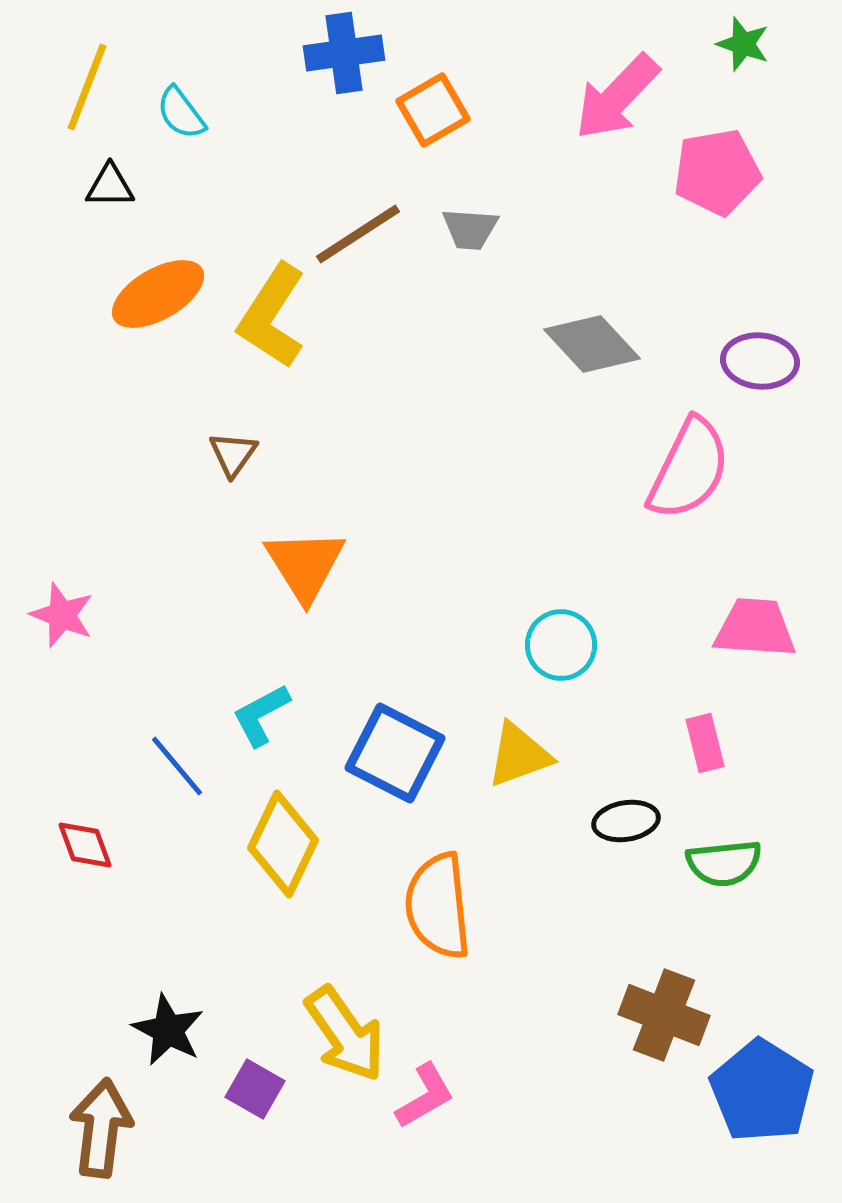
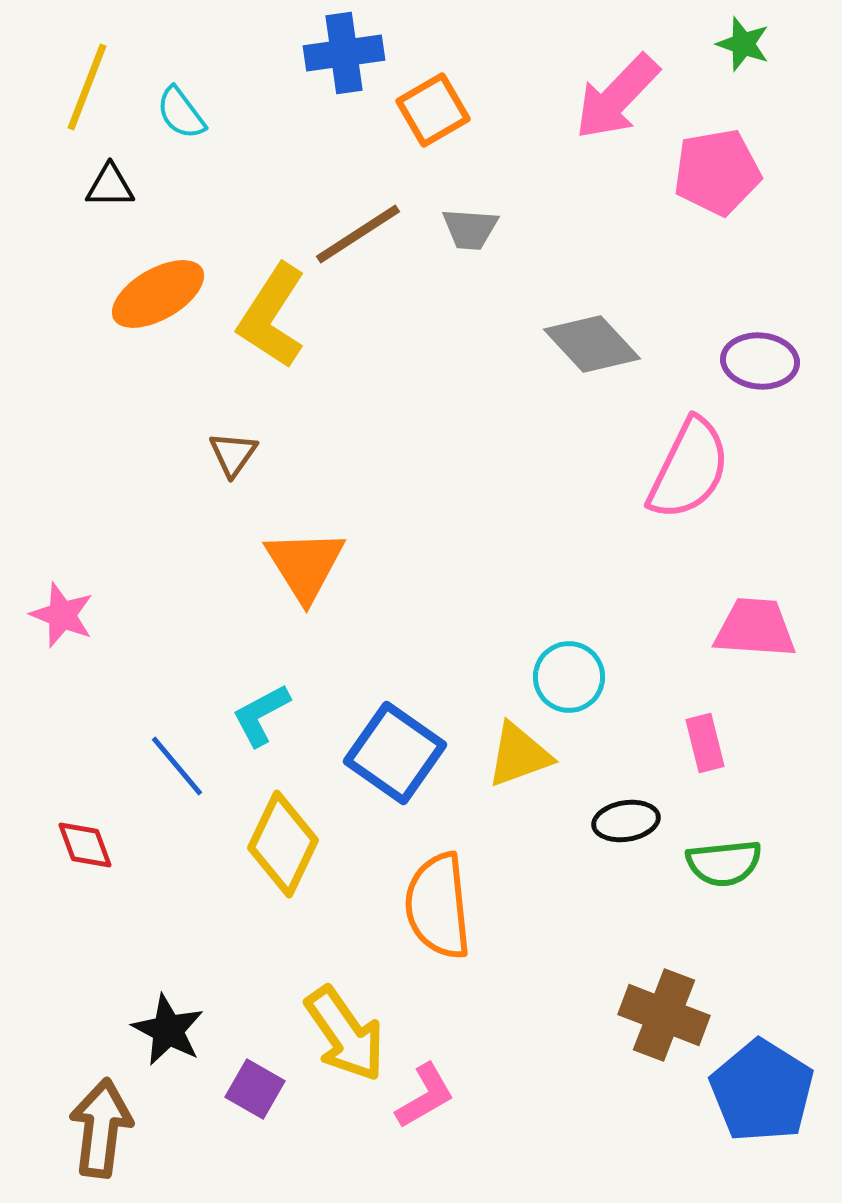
cyan circle: moved 8 px right, 32 px down
blue square: rotated 8 degrees clockwise
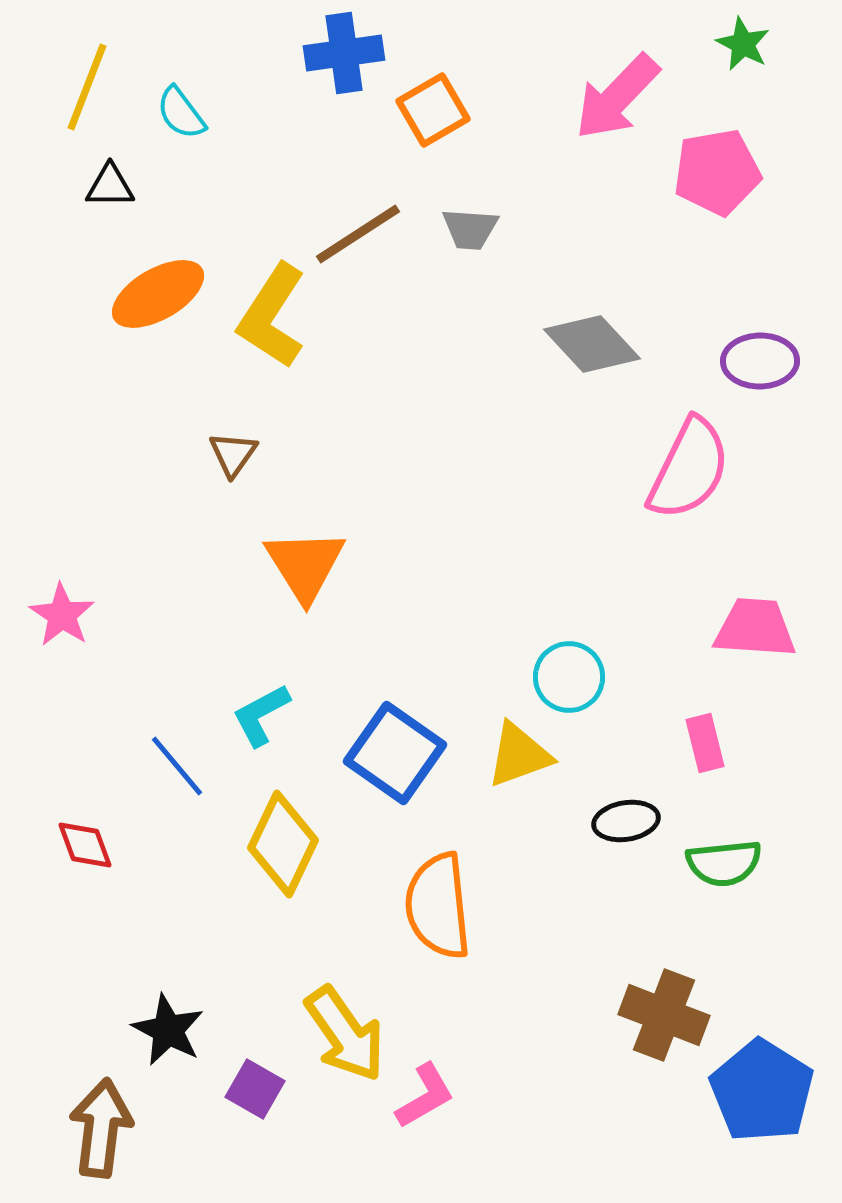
green star: rotated 8 degrees clockwise
purple ellipse: rotated 6 degrees counterclockwise
pink star: rotated 12 degrees clockwise
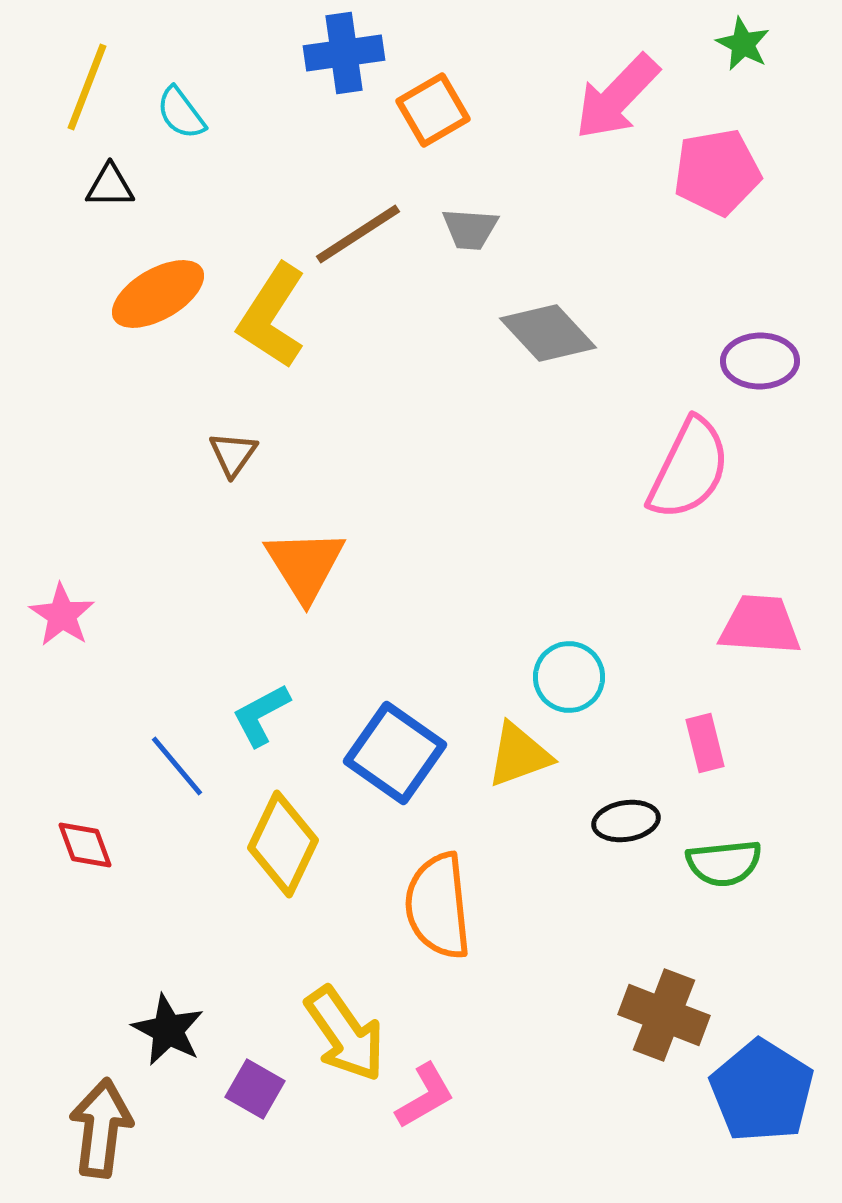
gray diamond: moved 44 px left, 11 px up
pink trapezoid: moved 5 px right, 3 px up
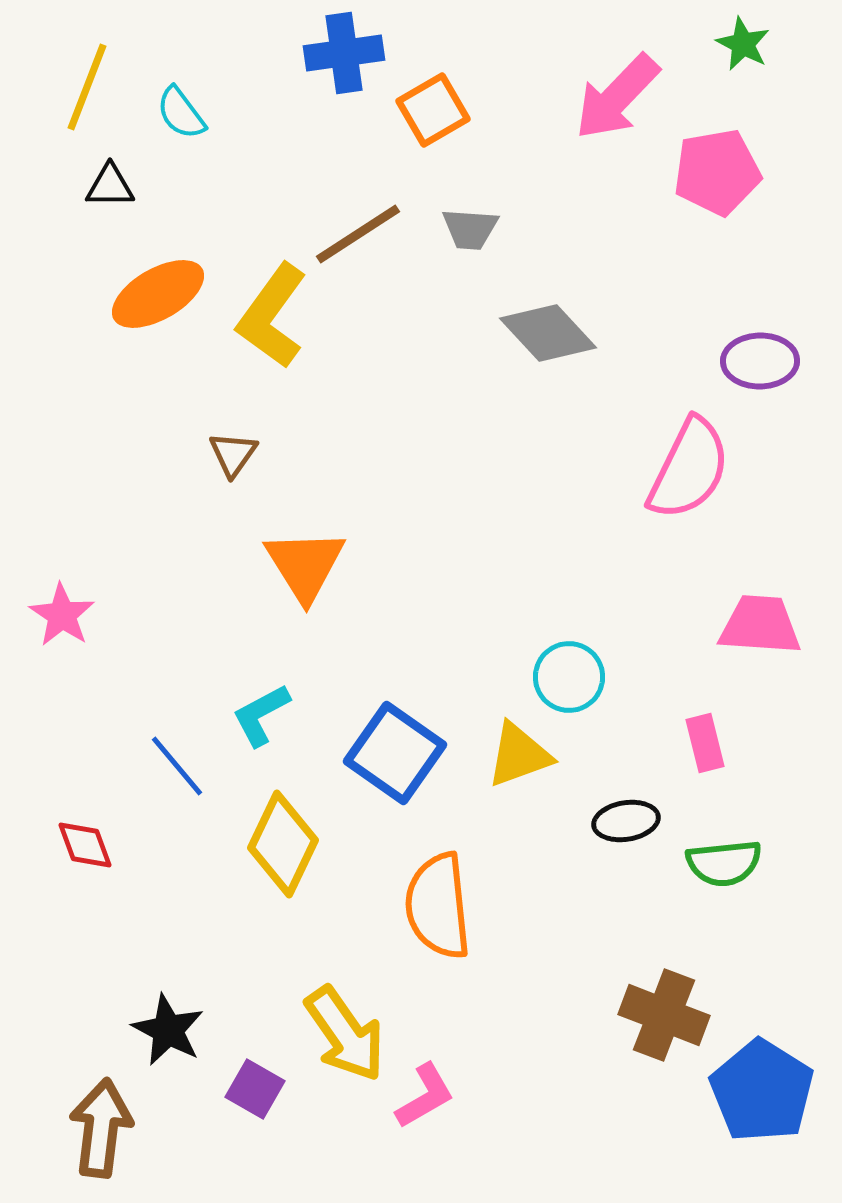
yellow L-shape: rotated 3 degrees clockwise
